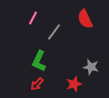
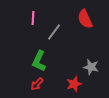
pink line: rotated 24 degrees counterclockwise
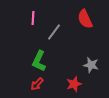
gray star: moved 2 px up
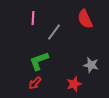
green L-shape: rotated 45 degrees clockwise
red arrow: moved 2 px left, 1 px up
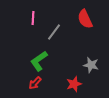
green L-shape: rotated 15 degrees counterclockwise
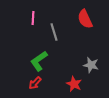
gray line: rotated 54 degrees counterclockwise
red star: rotated 28 degrees counterclockwise
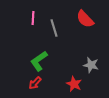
red semicircle: rotated 18 degrees counterclockwise
gray line: moved 4 px up
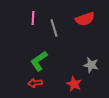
red semicircle: rotated 66 degrees counterclockwise
red arrow: rotated 40 degrees clockwise
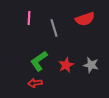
pink line: moved 4 px left
red star: moved 8 px left, 19 px up; rotated 21 degrees clockwise
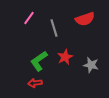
pink line: rotated 32 degrees clockwise
red star: moved 1 px left, 8 px up
